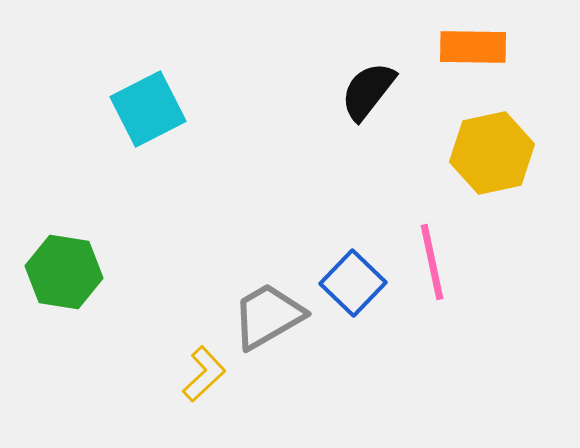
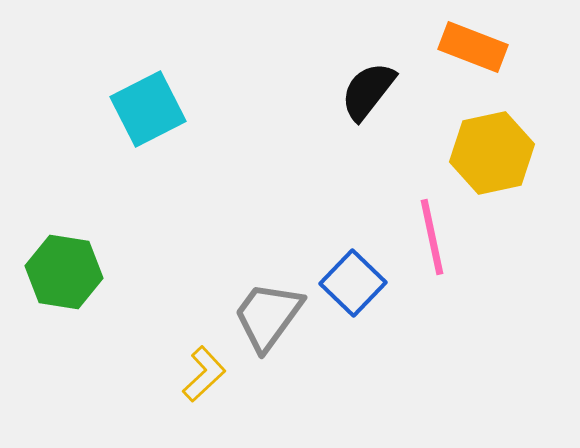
orange rectangle: rotated 20 degrees clockwise
pink line: moved 25 px up
gray trapezoid: rotated 24 degrees counterclockwise
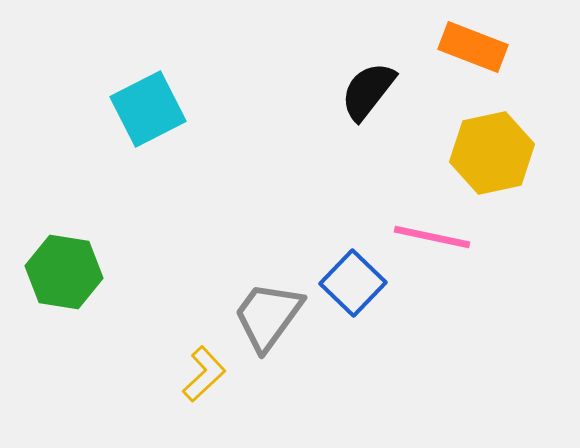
pink line: rotated 66 degrees counterclockwise
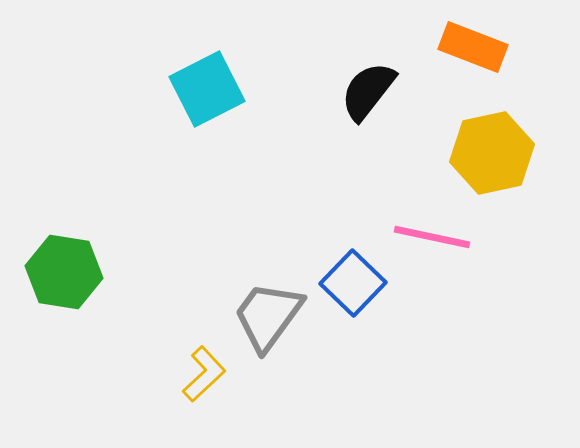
cyan square: moved 59 px right, 20 px up
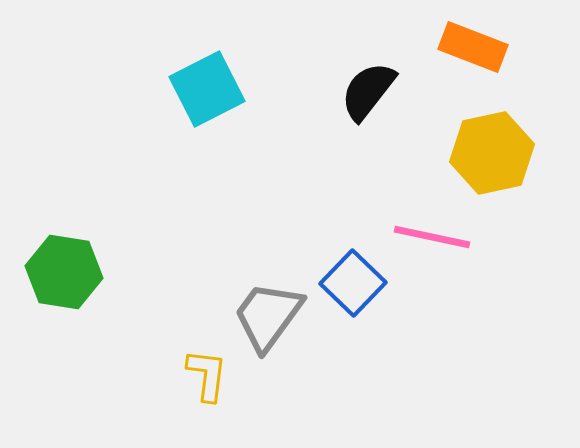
yellow L-shape: moved 3 px right, 1 px down; rotated 40 degrees counterclockwise
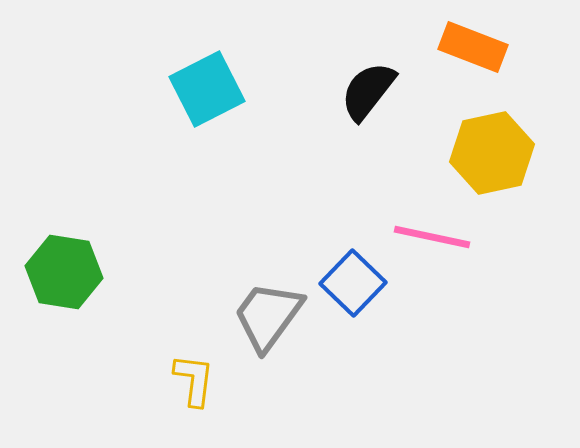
yellow L-shape: moved 13 px left, 5 px down
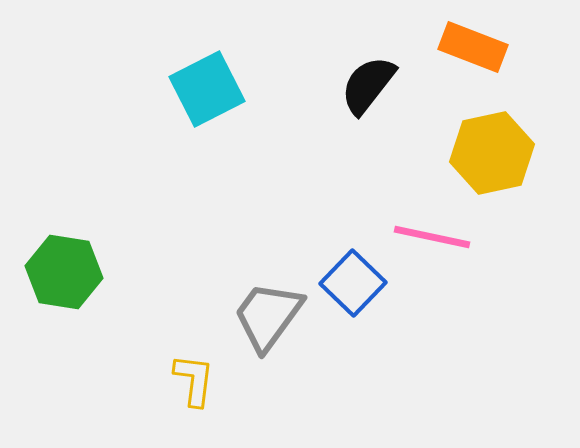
black semicircle: moved 6 px up
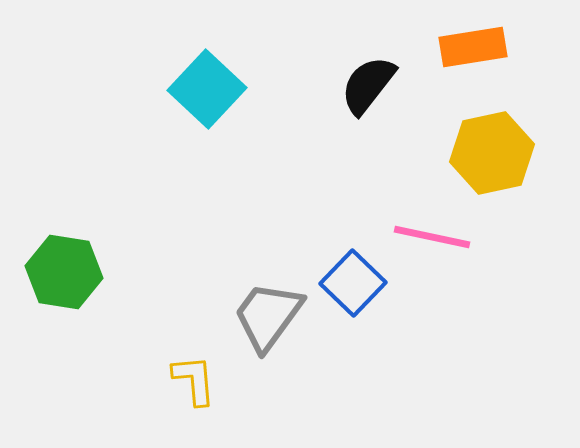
orange rectangle: rotated 30 degrees counterclockwise
cyan square: rotated 20 degrees counterclockwise
yellow L-shape: rotated 12 degrees counterclockwise
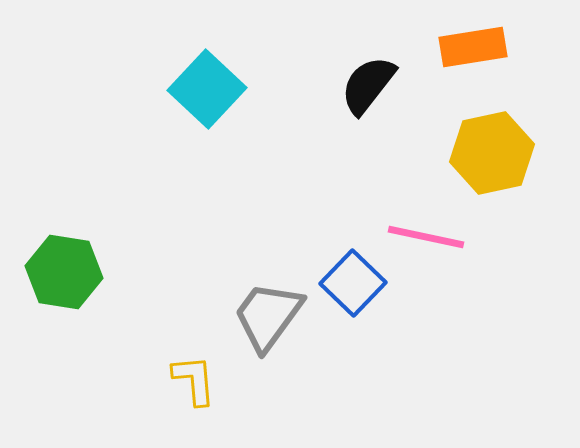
pink line: moved 6 px left
